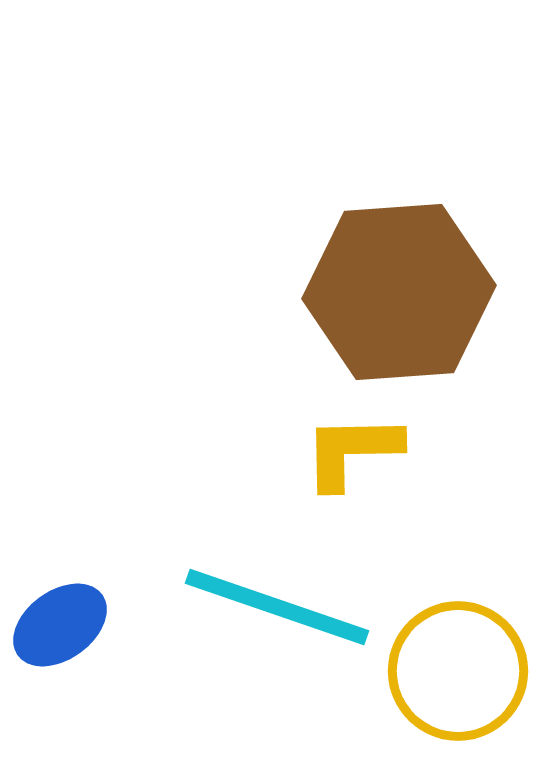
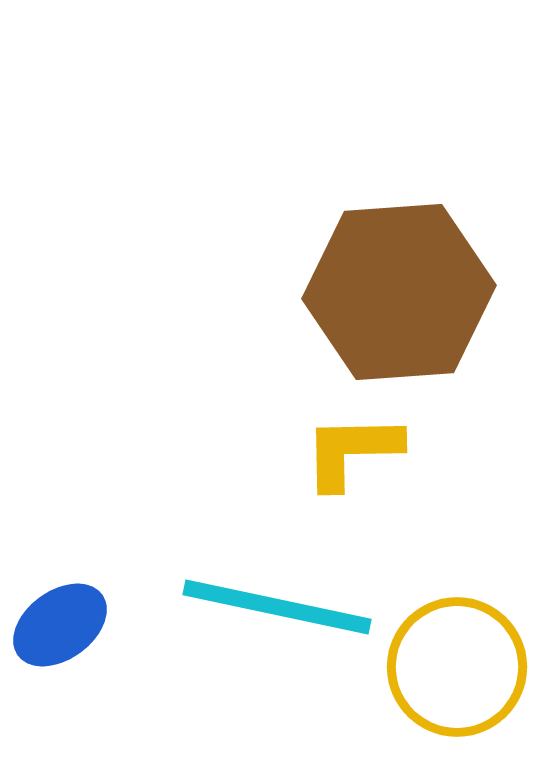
cyan line: rotated 7 degrees counterclockwise
yellow circle: moved 1 px left, 4 px up
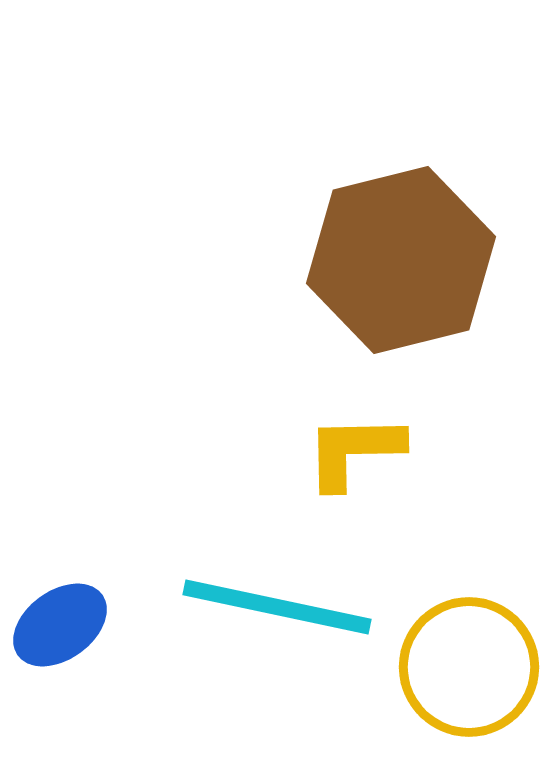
brown hexagon: moved 2 px right, 32 px up; rotated 10 degrees counterclockwise
yellow L-shape: moved 2 px right
yellow circle: moved 12 px right
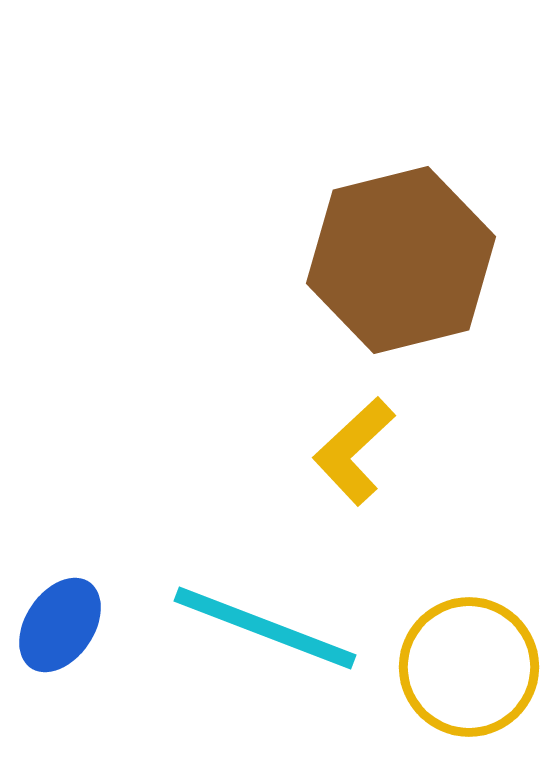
yellow L-shape: rotated 42 degrees counterclockwise
cyan line: moved 12 px left, 21 px down; rotated 9 degrees clockwise
blue ellipse: rotated 20 degrees counterclockwise
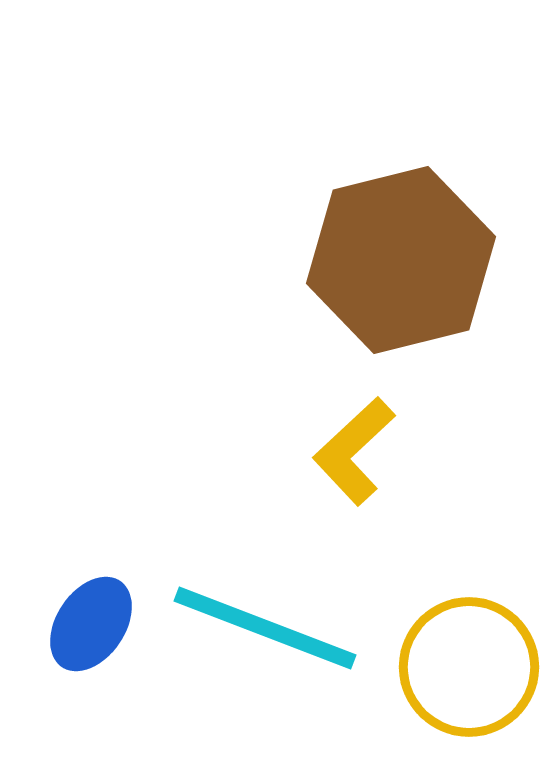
blue ellipse: moved 31 px right, 1 px up
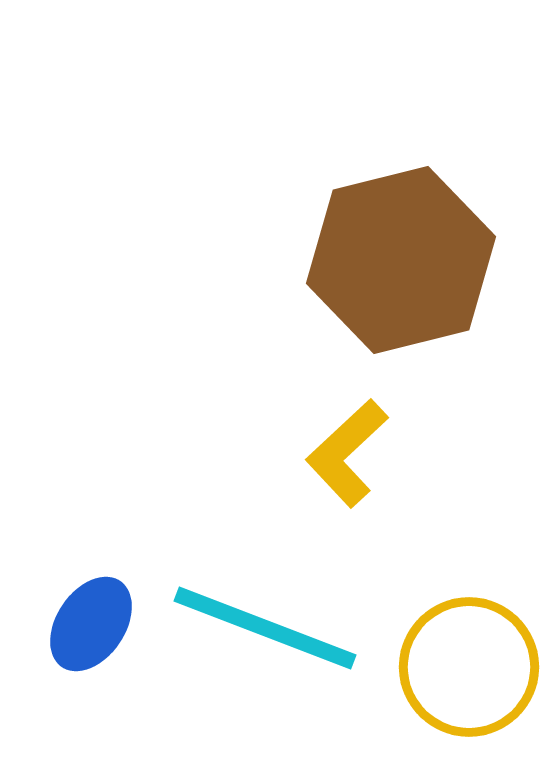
yellow L-shape: moved 7 px left, 2 px down
